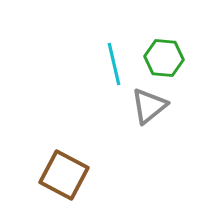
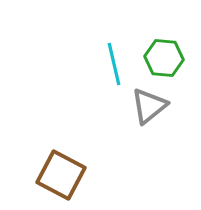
brown square: moved 3 px left
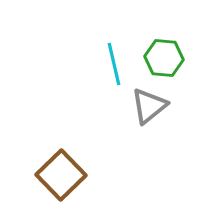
brown square: rotated 18 degrees clockwise
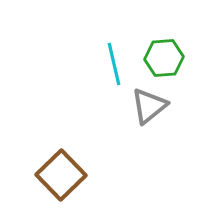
green hexagon: rotated 9 degrees counterclockwise
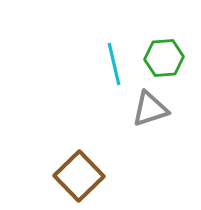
gray triangle: moved 1 px right, 3 px down; rotated 21 degrees clockwise
brown square: moved 18 px right, 1 px down
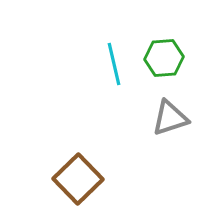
gray triangle: moved 20 px right, 9 px down
brown square: moved 1 px left, 3 px down
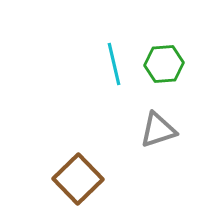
green hexagon: moved 6 px down
gray triangle: moved 12 px left, 12 px down
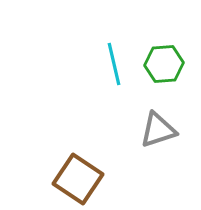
brown square: rotated 12 degrees counterclockwise
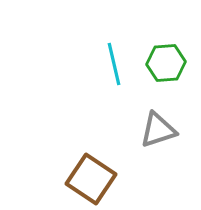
green hexagon: moved 2 px right, 1 px up
brown square: moved 13 px right
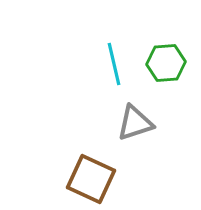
gray triangle: moved 23 px left, 7 px up
brown square: rotated 9 degrees counterclockwise
